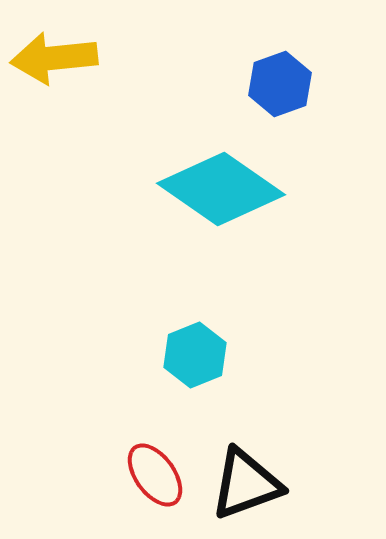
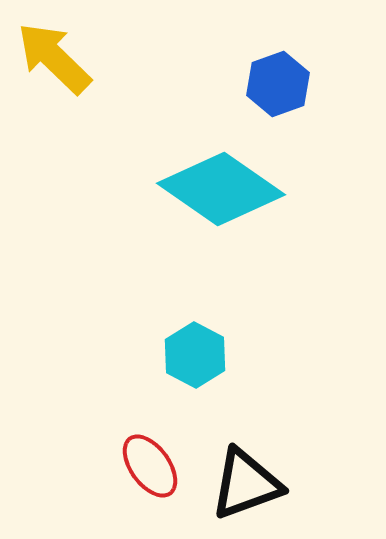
yellow arrow: rotated 50 degrees clockwise
blue hexagon: moved 2 px left
cyan hexagon: rotated 10 degrees counterclockwise
red ellipse: moved 5 px left, 9 px up
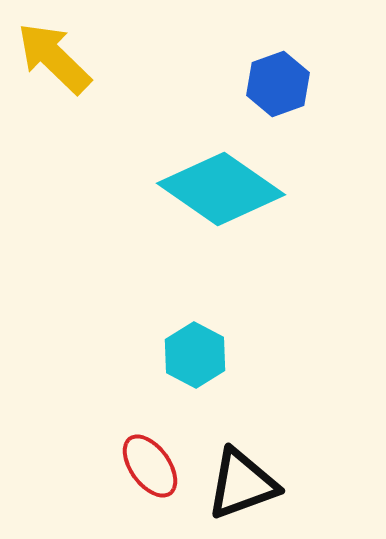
black triangle: moved 4 px left
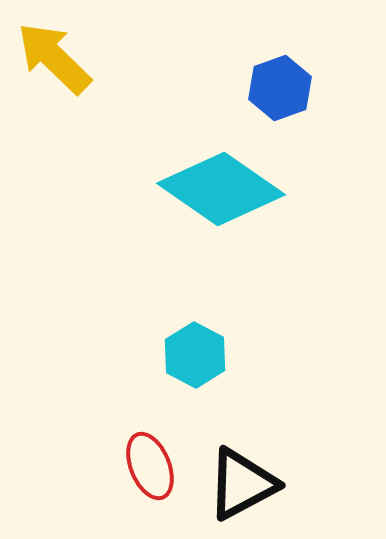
blue hexagon: moved 2 px right, 4 px down
red ellipse: rotated 14 degrees clockwise
black triangle: rotated 8 degrees counterclockwise
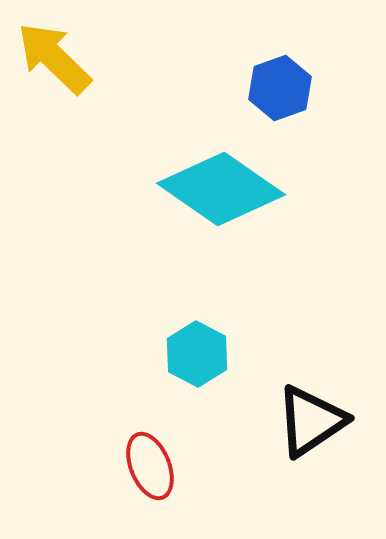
cyan hexagon: moved 2 px right, 1 px up
black triangle: moved 69 px right, 63 px up; rotated 6 degrees counterclockwise
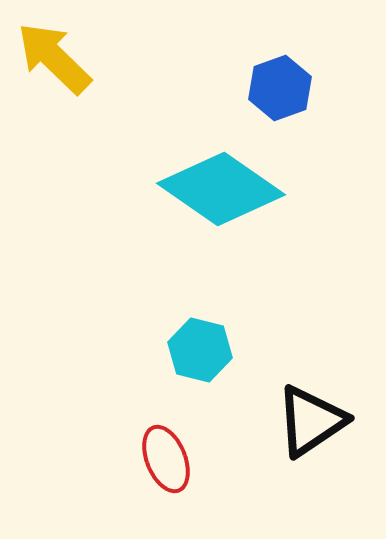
cyan hexagon: moved 3 px right, 4 px up; rotated 14 degrees counterclockwise
red ellipse: moved 16 px right, 7 px up
